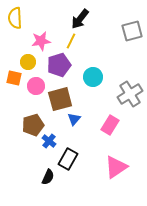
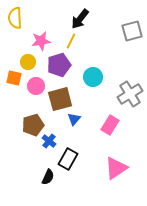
pink triangle: moved 1 px down
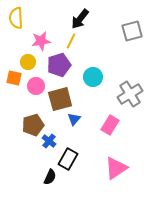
yellow semicircle: moved 1 px right
black semicircle: moved 2 px right
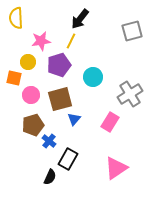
pink circle: moved 5 px left, 9 px down
pink rectangle: moved 3 px up
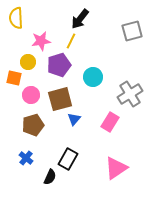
blue cross: moved 23 px left, 17 px down
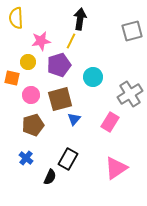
black arrow: rotated 150 degrees clockwise
orange square: moved 2 px left
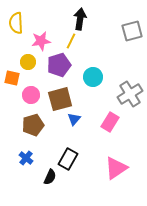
yellow semicircle: moved 5 px down
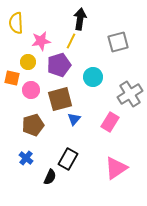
gray square: moved 14 px left, 11 px down
pink circle: moved 5 px up
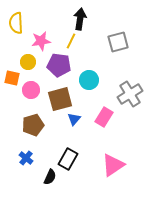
purple pentagon: rotated 25 degrees clockwise
cyan circle: moved 4 px left, 3 px down
pink rectangle: moved 6 px left, 5 px up
pink triangle: moved 3 px left, 3 px up
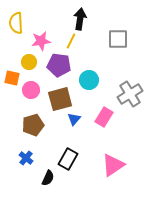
gray square: moved 3 px up; rotated 15 degrees clockwise
yellow circle: moved 1 px right
black semicircle: moved 2 px left, 1 px down
